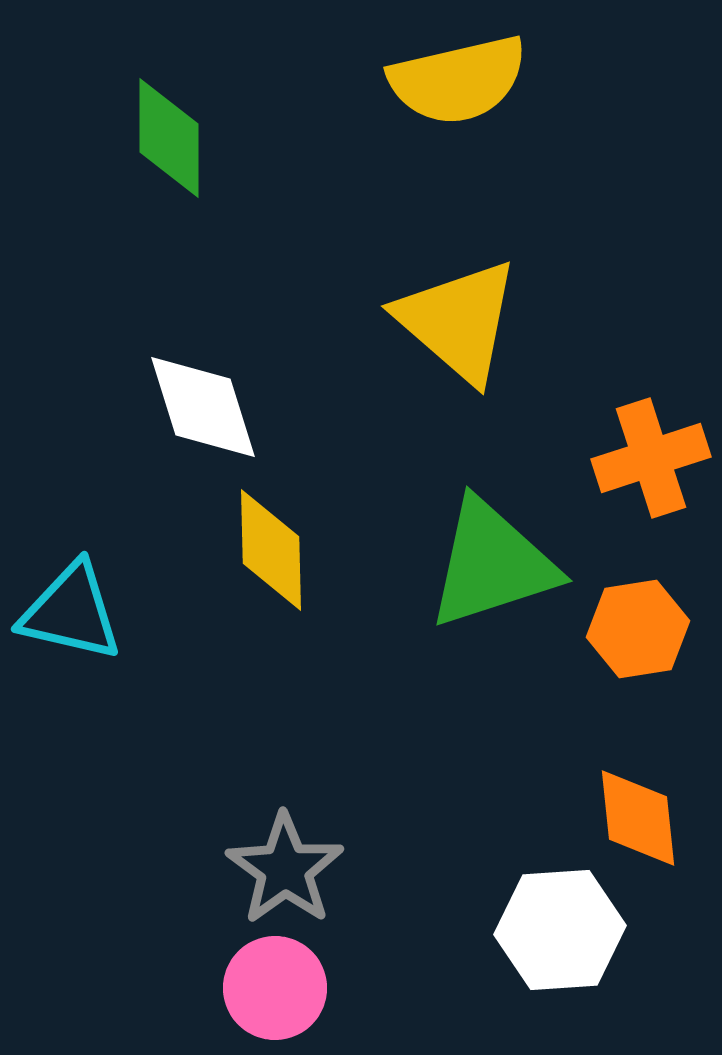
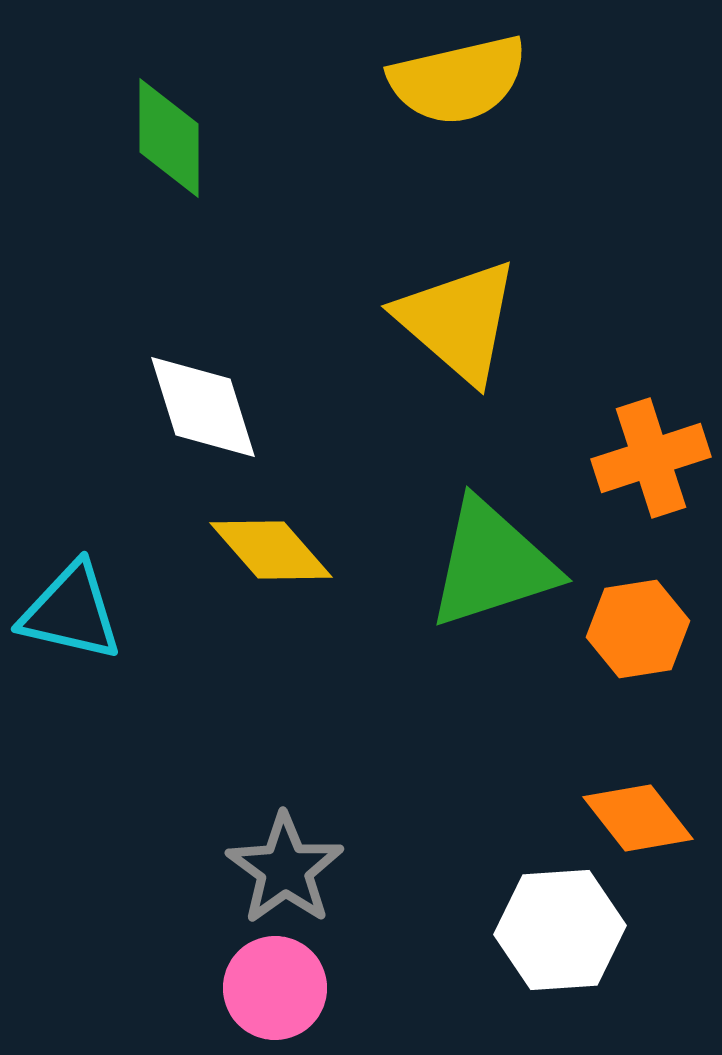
yellow diamond: rotated 40 degrees counterclockwise
orange diamond: rotated 32 degrees counterclockwise
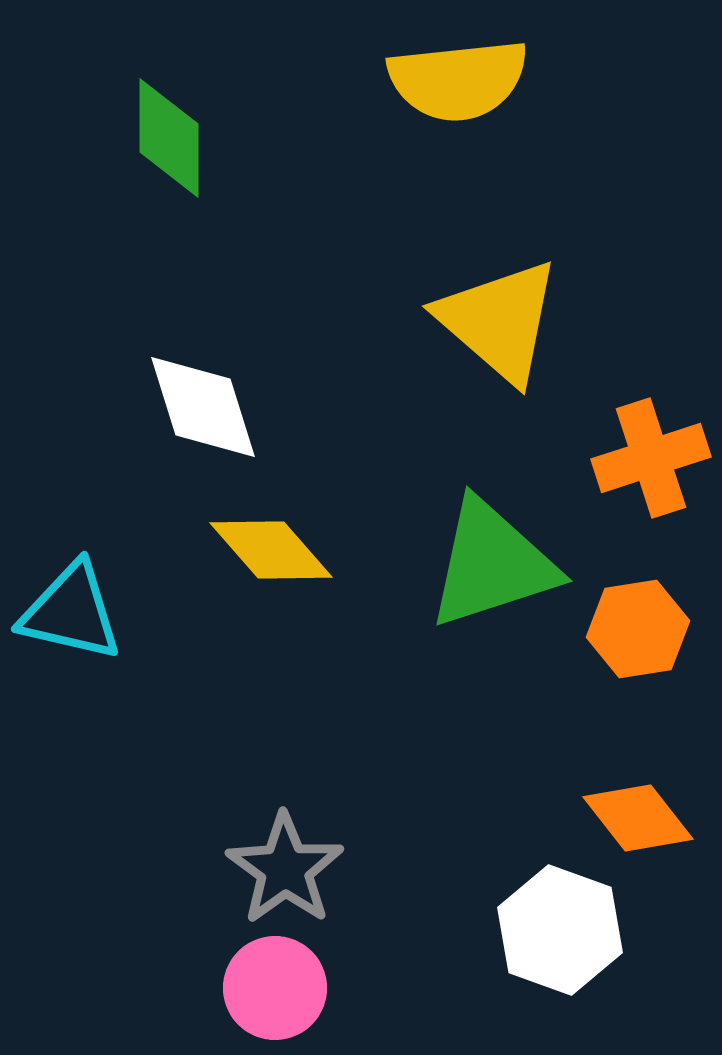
yellow semicircle: rotated 7 degrees clockwise
yellow triangle: moved 41 px right
white hexagon: rotated 24 degrees clockwise
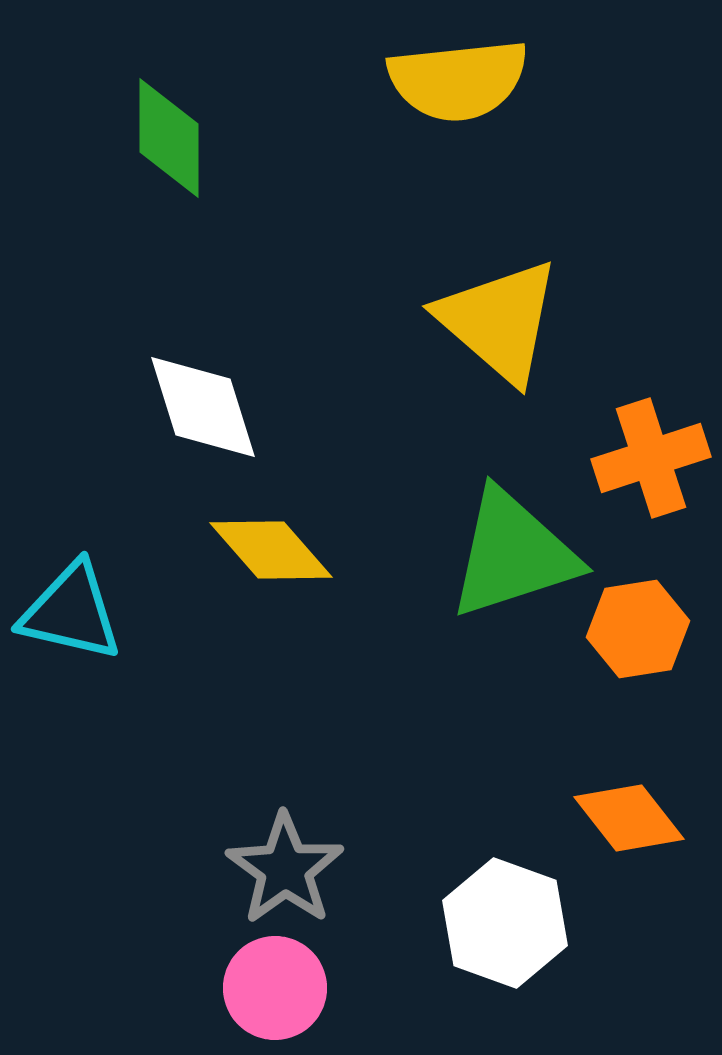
green triangle: moved 21 px right, 10 px up
orange diamond: moved 9 px left
white hexagon: moved 55 px left, 7 px up
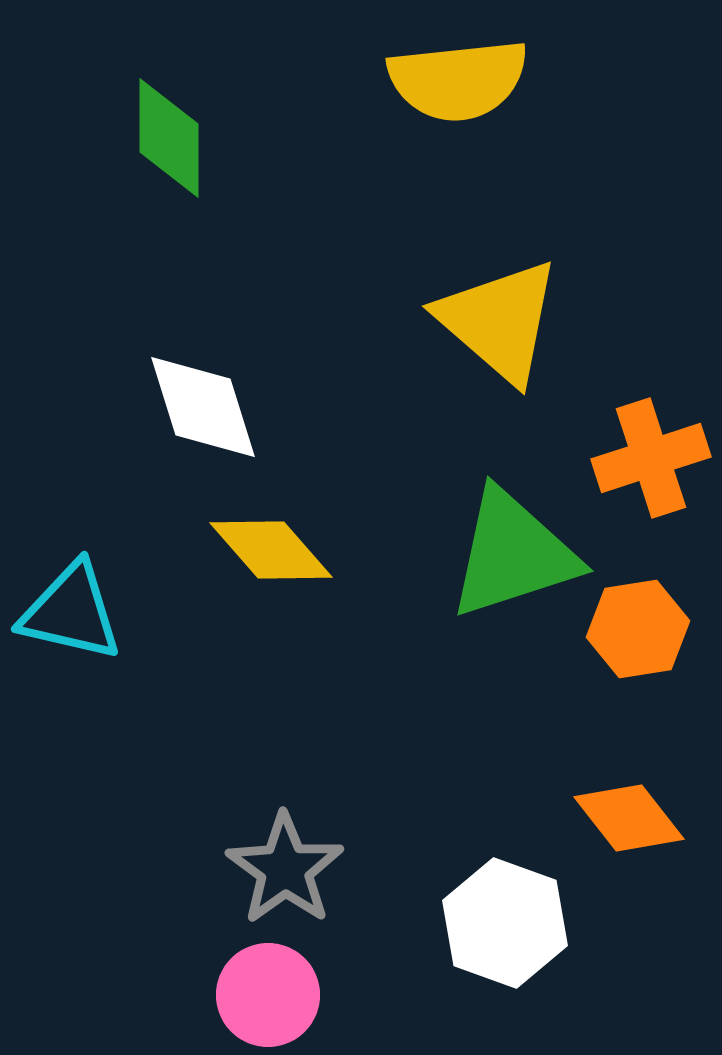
pink circle: moved 7 px left, 7 px down
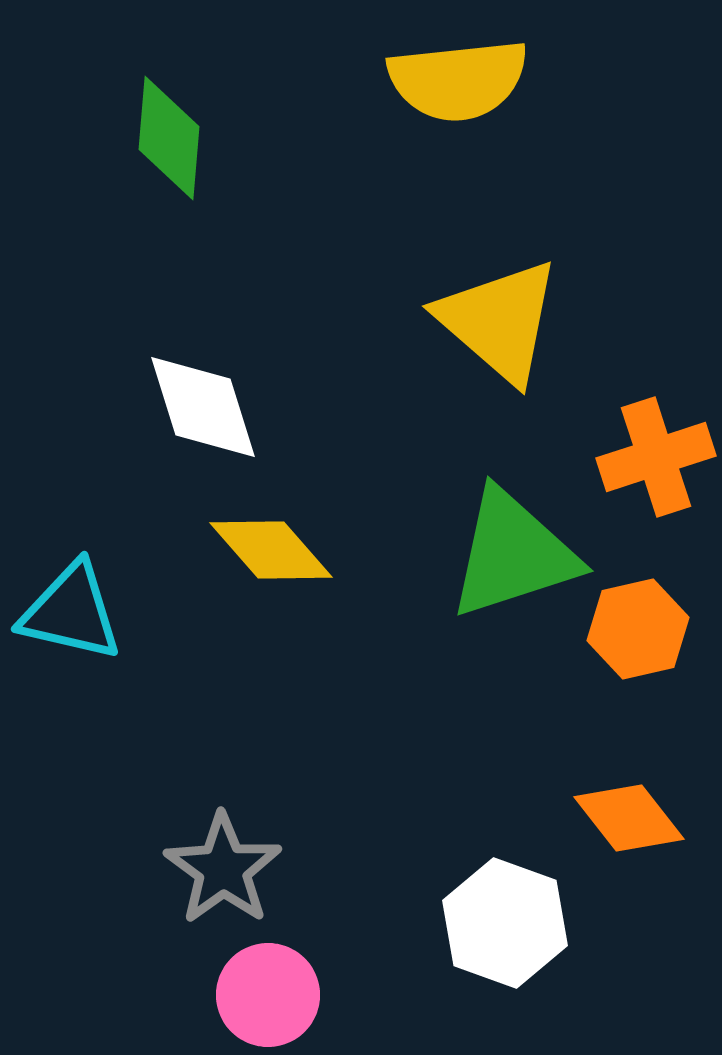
green diamond: rotated 5 degrees clockwise
orange cross: moved 5 px right, 1 px up
orange hexagon: rotated 4 degrees counterclockwise
gray star: moved 62 px left
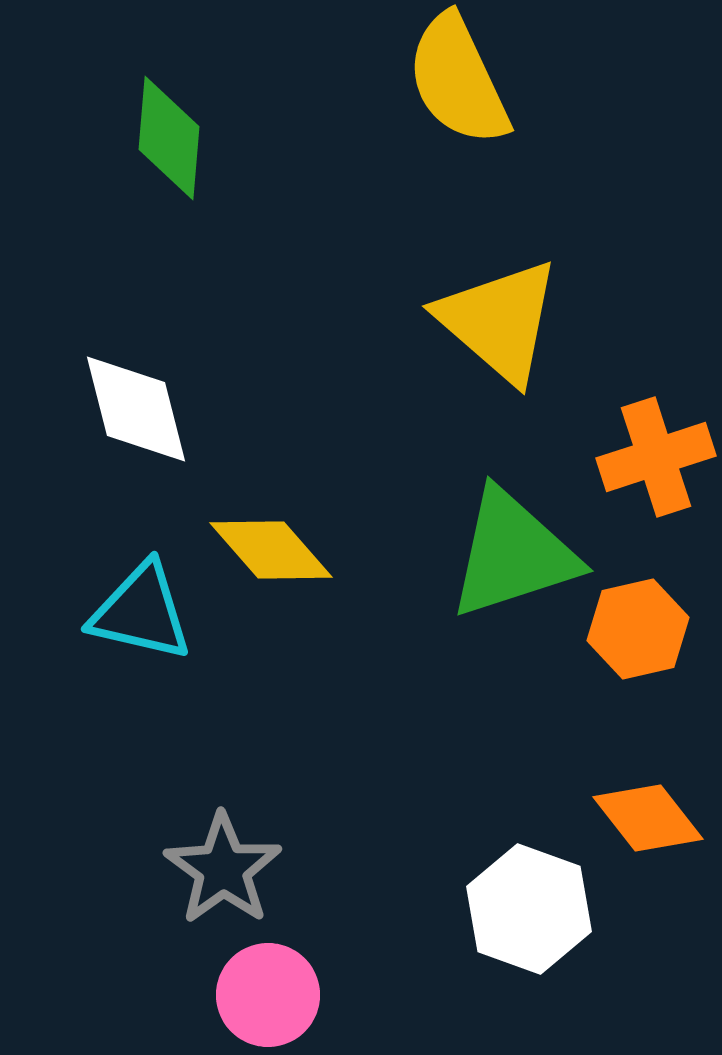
yellow semicircle: rotated 71 degrees clockwise
white diamond: moved 67 px left, 2 px down; rotated 3 degrees clockwise
cyan triangle: moved 70 px right
orange diamond: moved 19 px right
white hexagon: moved 24 px right, 14 px up
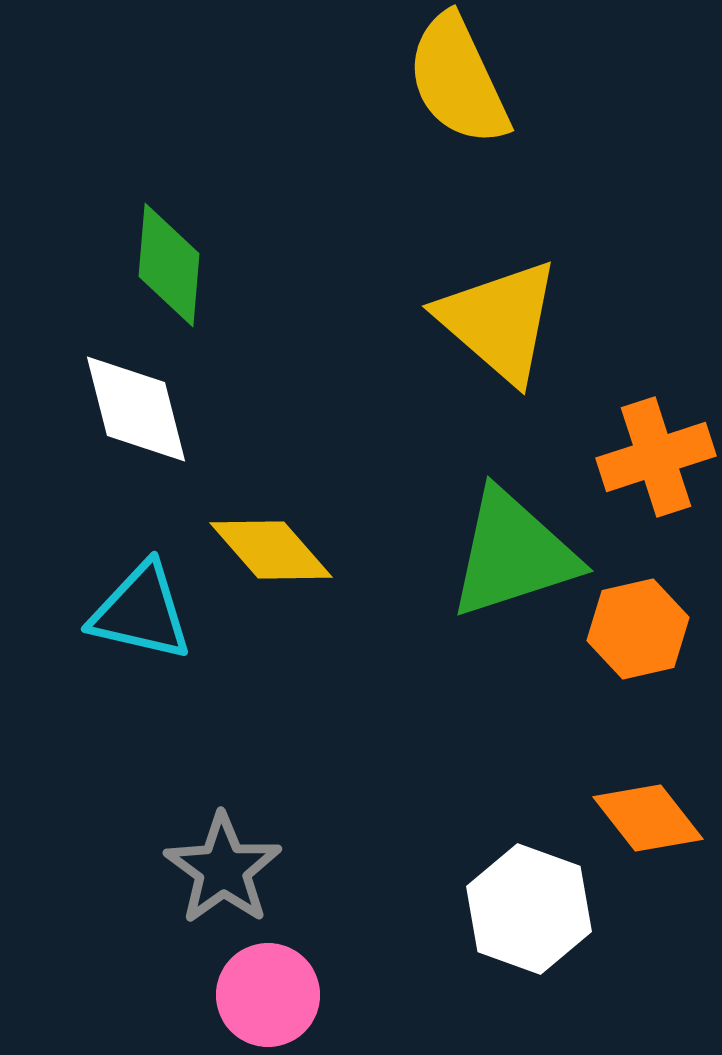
green diamond: moved 127 px down
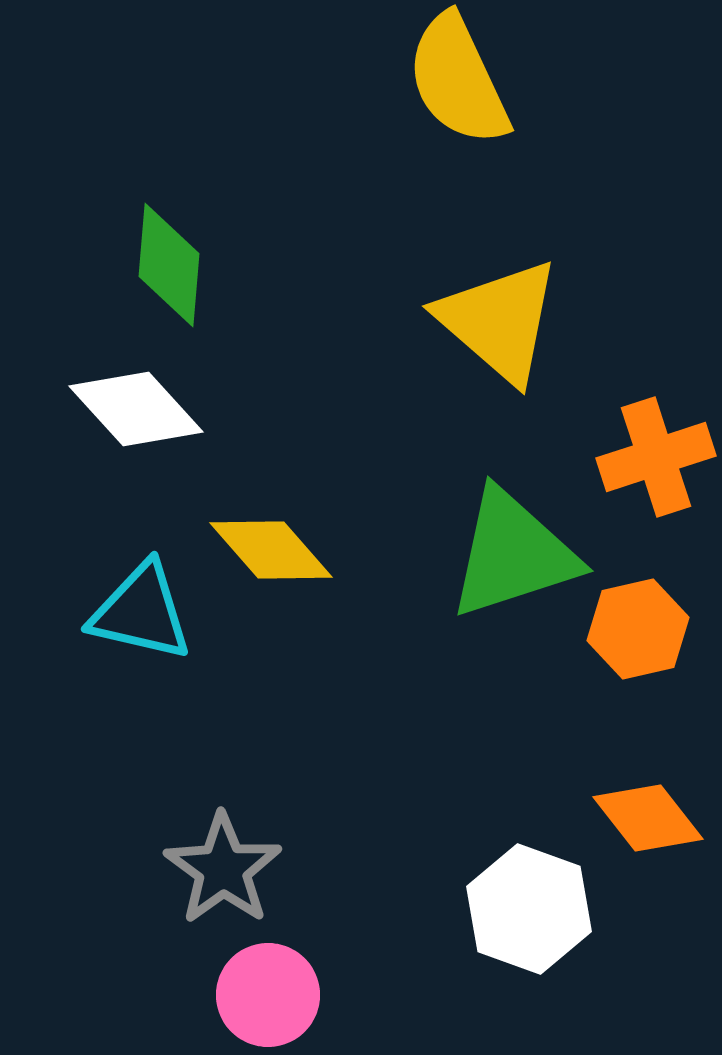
white diamond: rotated 28 degrees counterclockwise
